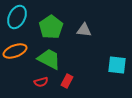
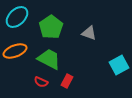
cyan ellipse: rotated 20 degrees clockwise
gray triangle: moved 5 px right, 3 px down; rotated 14 degrees clockwise
cyan square: moved 2 px right; rotated 36 degrees counterclockwise
red semicircle: rotated 40 degrees clockwise
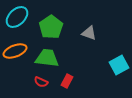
green trapezoid: moved 2 px left, 1 px up; rotated 20 degrees counterclockwise
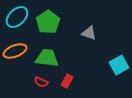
green pentagon: moved 3 px left, 5 px up
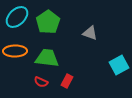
gray triangle: moved 1 px right
orange ellipse: rotated 20 degrees clockwise
